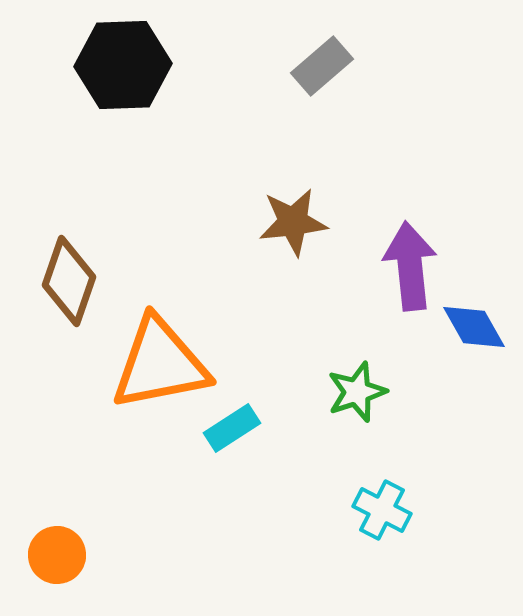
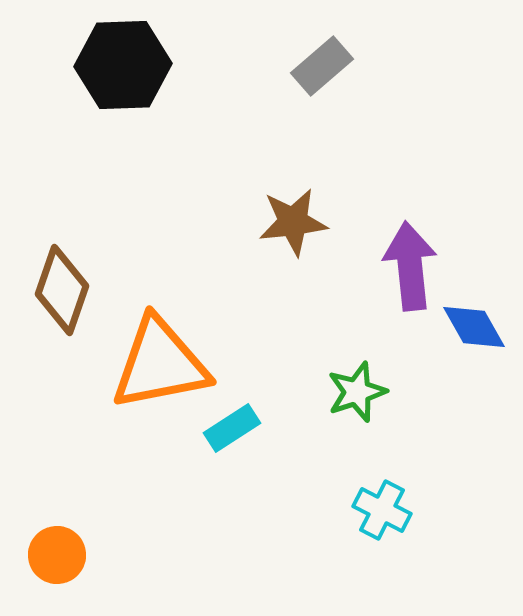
brown diamond: moved 7 px left, 9 px down
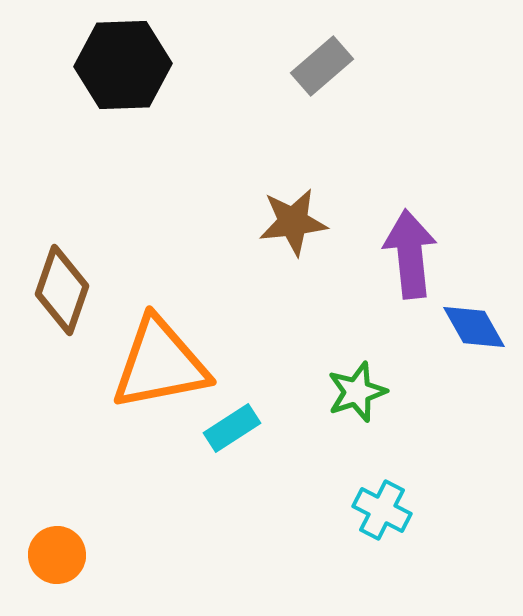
purple arrow: moved 12 px up
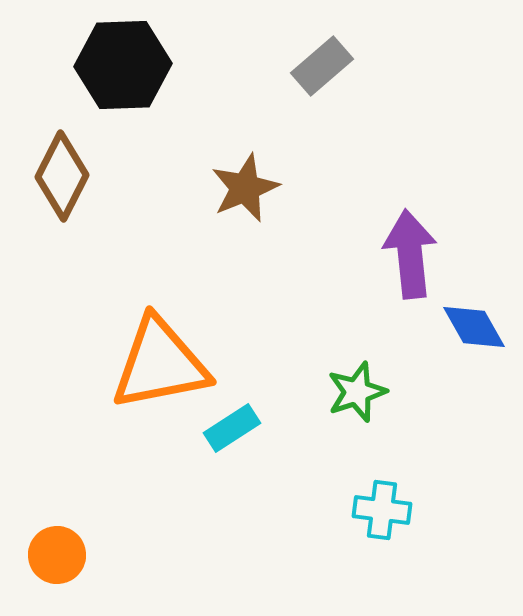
brown star: moved 48 px left, 34 px up; rotated 16 degrees counterclockwise
brown diamond: moved 114 px up; rotated 8 degrees clockwise
cyan cross: rotated 20 degrees counterclockwise
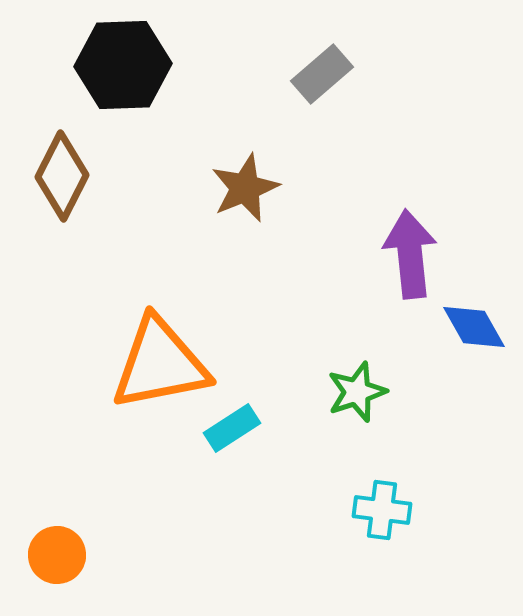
gray rectangle: moved 8 px down
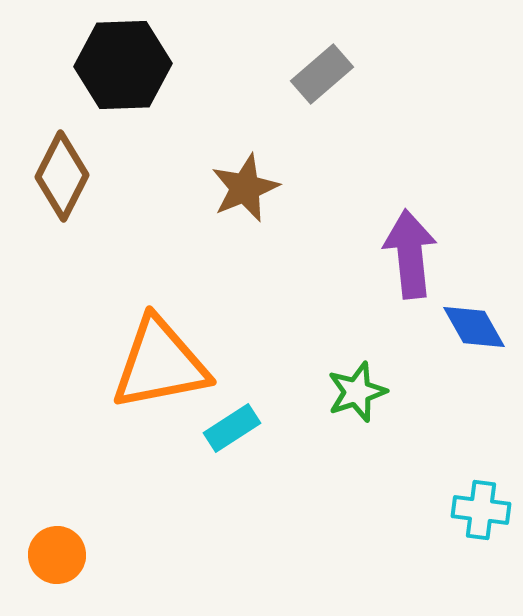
cyan cross: moved 99 px right
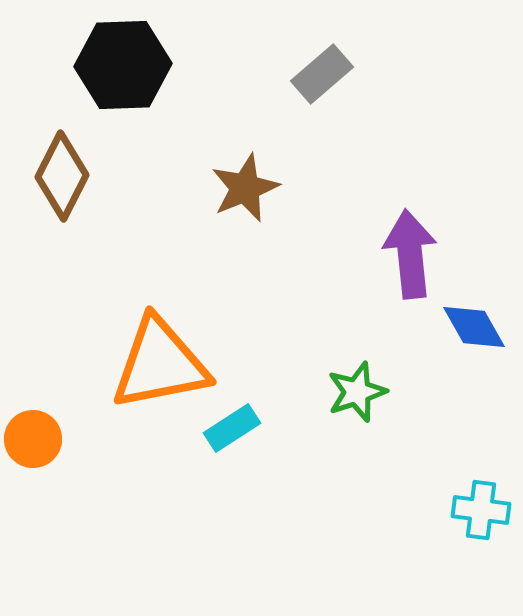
orange circle: moved 24 px left, 116 px up
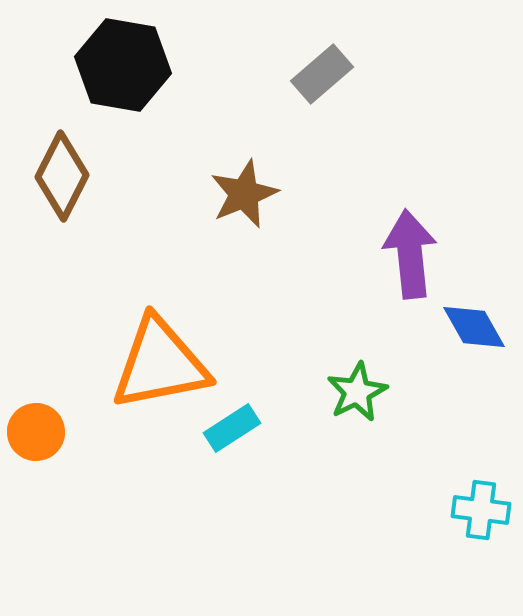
black hexagon: rotated 12 degrees clockwise
brown star: moved 1 px left, 6 px down
green star: rotated 8 degrees counterclockwise
orange circle: moved 3 px right, 7 px up
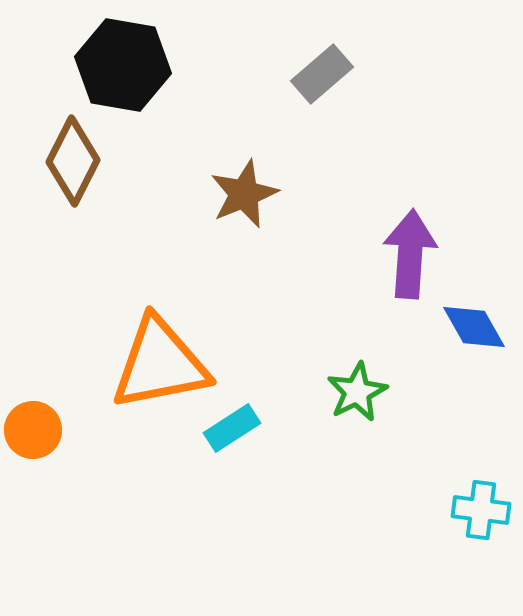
brown diamond: moved 11 px right, 15 px up
purple arrow: rotated 10 degrees clockwise
orange circle: moved 3 px left, 2 px up
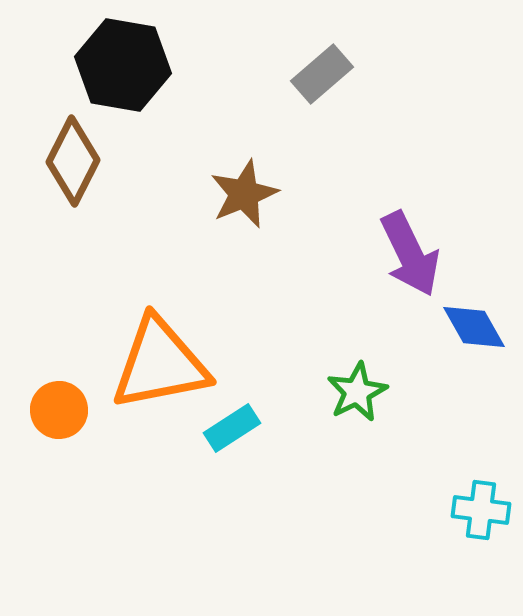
purple arrow: rotated 150 degrees clockwise
orange circle: moved 26 px right, 20 px up
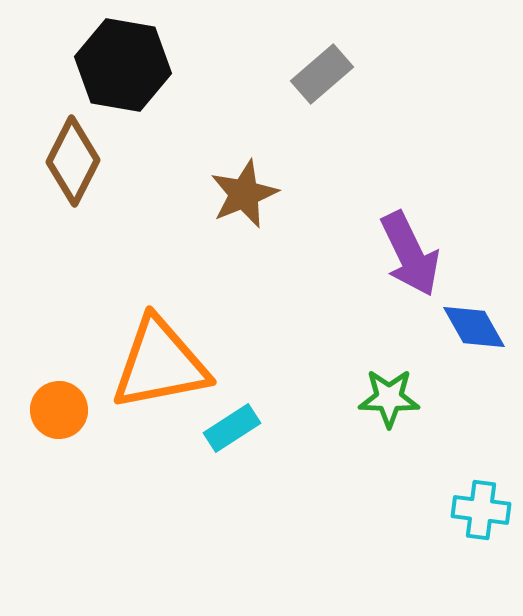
green star: moved 32 px right, 6 px down; rotated 28 degrees clockwise
